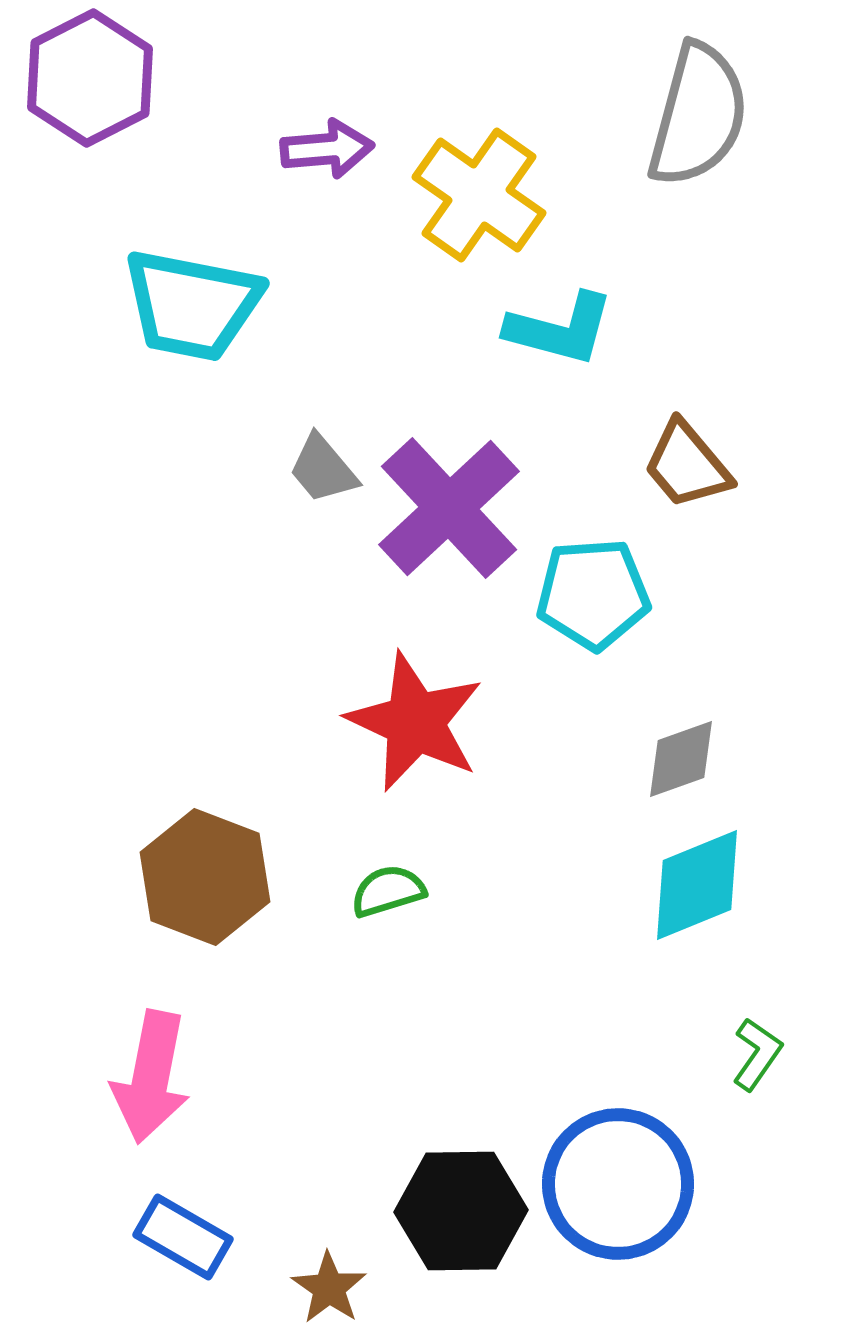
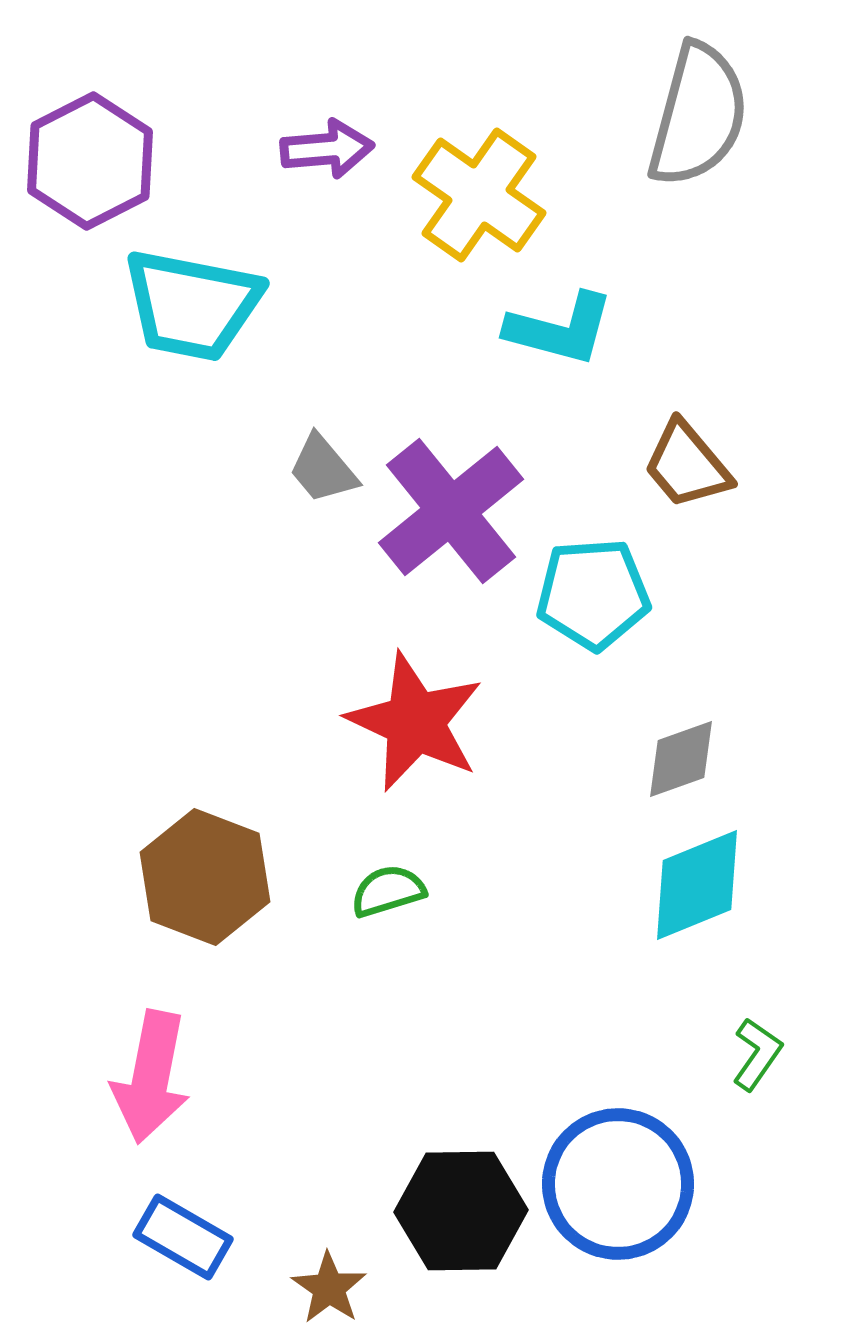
purple hexagon: moved 83 px down
purple cross: moved 2 px right, 3 px down; rotated 4 degrees clockwise
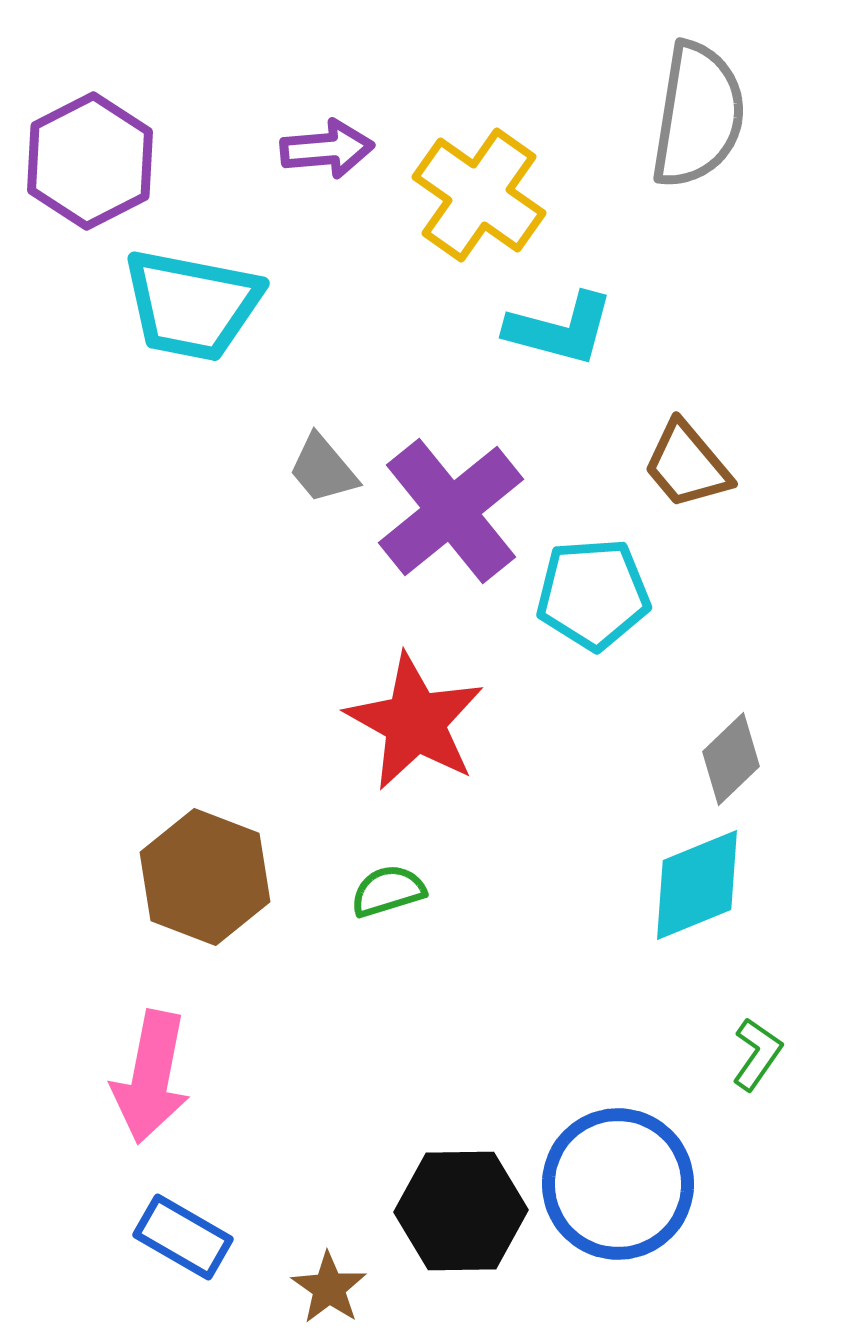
gray semicircle: rotated 6 degrees counterclockwise
red star: rotated 4 degrees clockwise
gray diamond: moved 50 px right; rotated 24 degrees counterclockwise
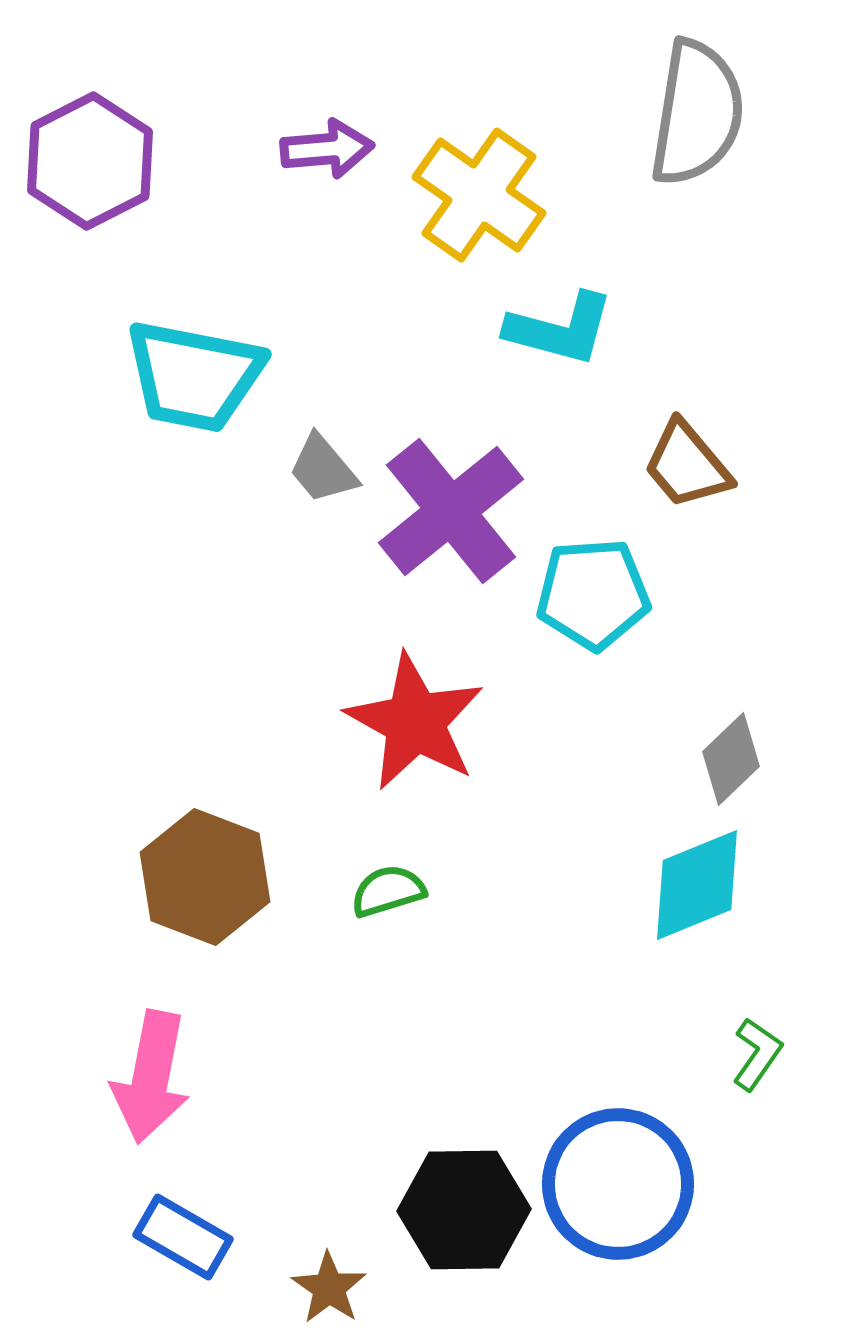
gray semicircle: moved 1 px left, 2 px up
cyan trapezoid: moved 2 px right, 71 px down
black hexagon: moved 3 px right, 1 px up
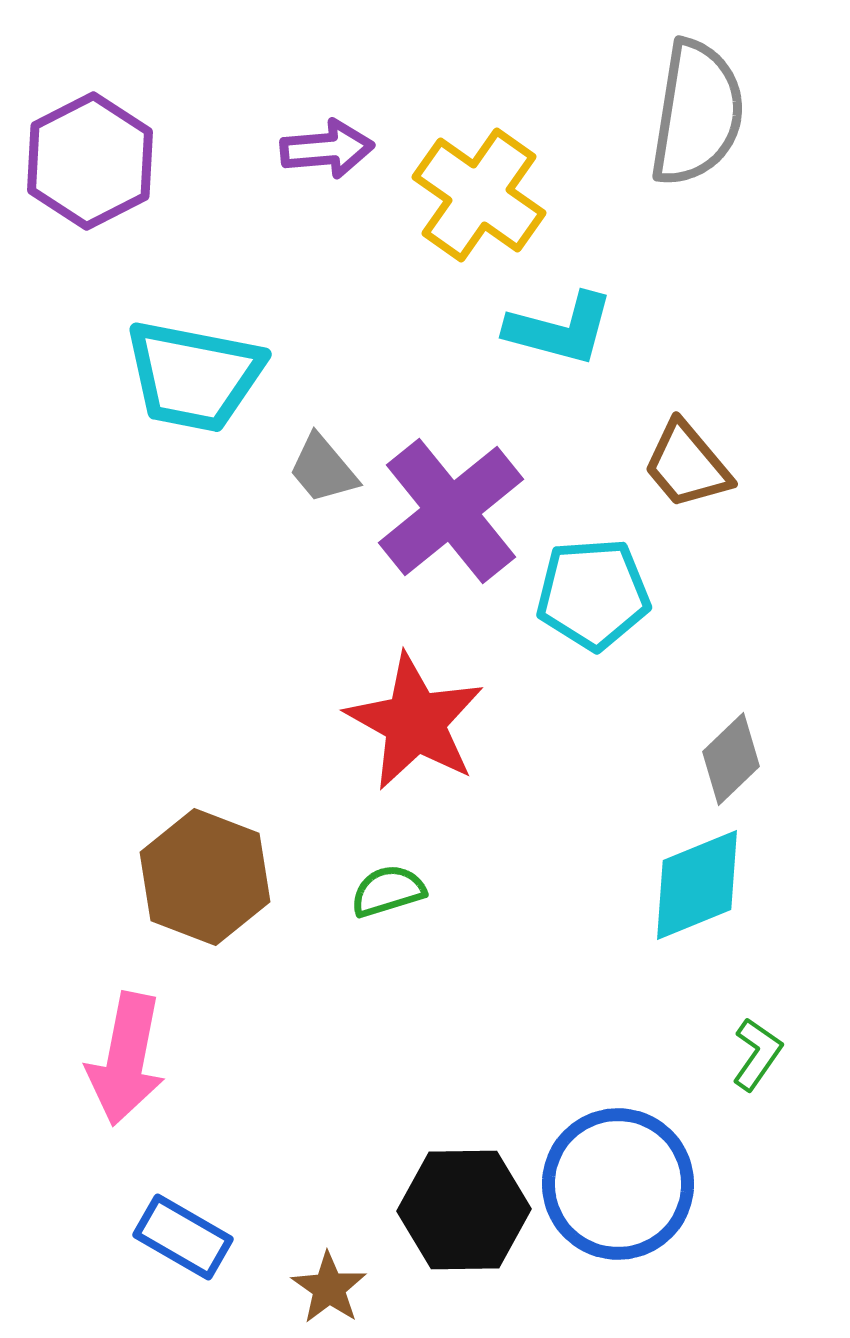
pink arrow: moved 25 px left, 18 px up
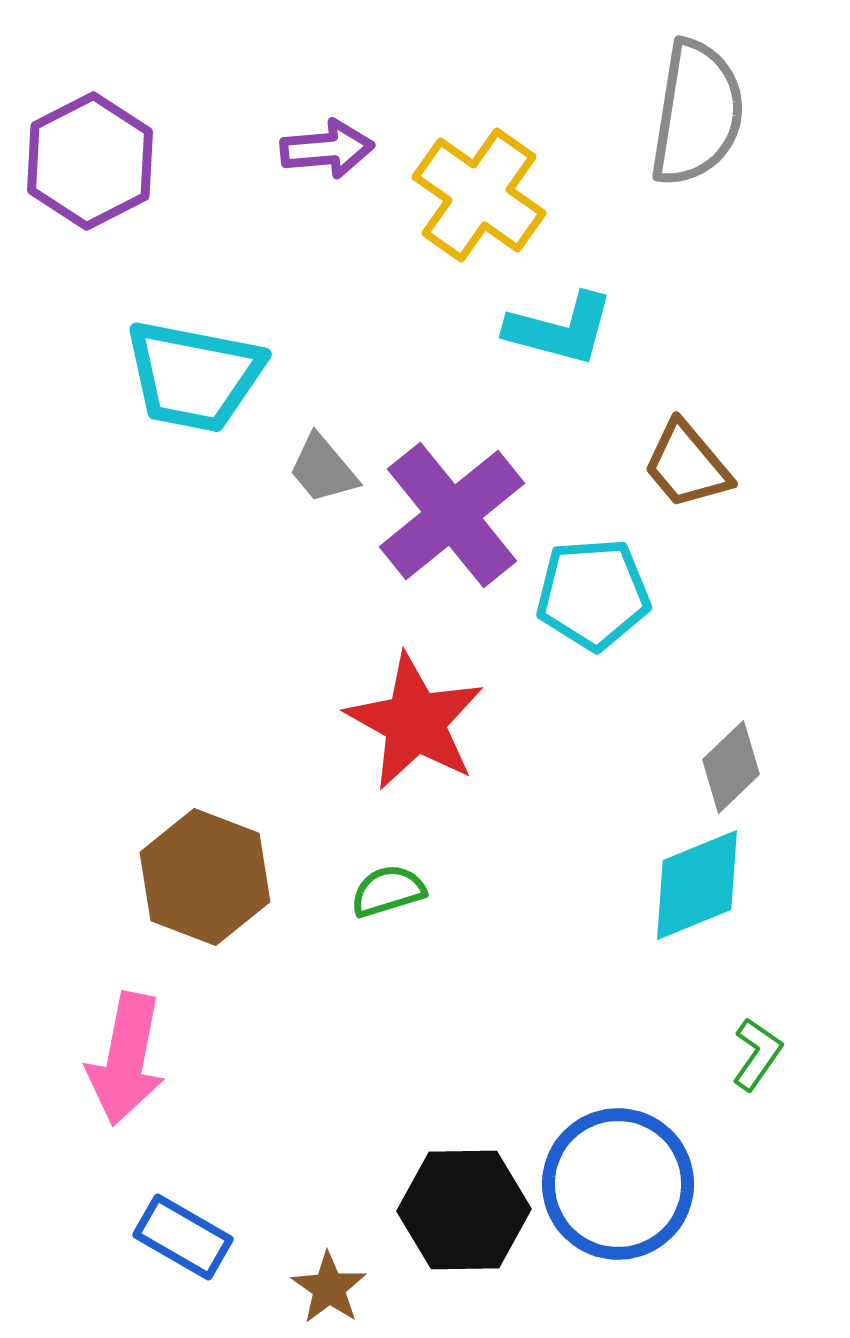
purple cross: moved 1 px right, 4 px down
gray diamond: moved 8 px down
